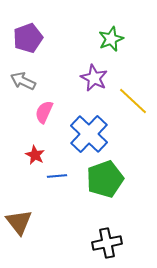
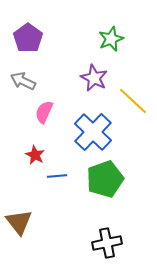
purple pentagon: rotated 16 degrees counterclockwise
blue cross: moved 4 px right, 2 px up
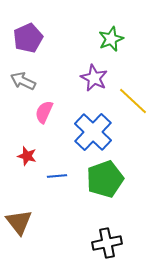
purple pentagon: rotated 12 degrees clockwise
red star: moved 8 px left, 1 px down; rotated 12 degrees counterclockwise
